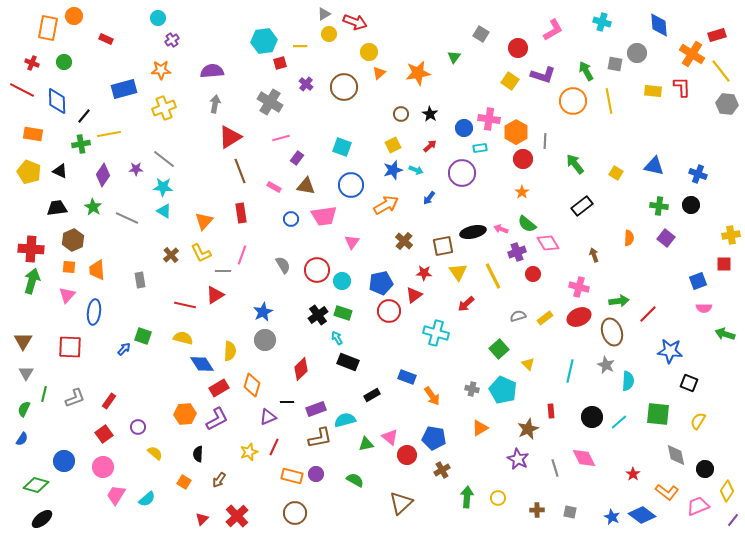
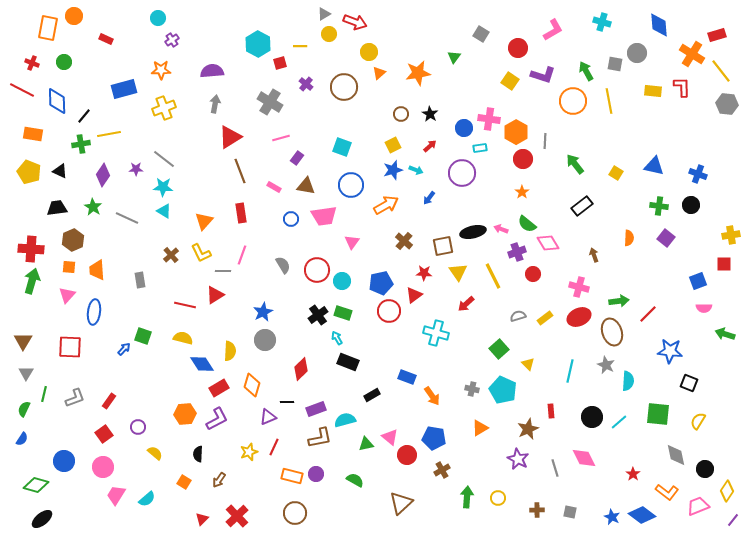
cyan hexagon at (264, 41): moved 6 px left, 3 px down; rotated 25 degrees counterclockwise
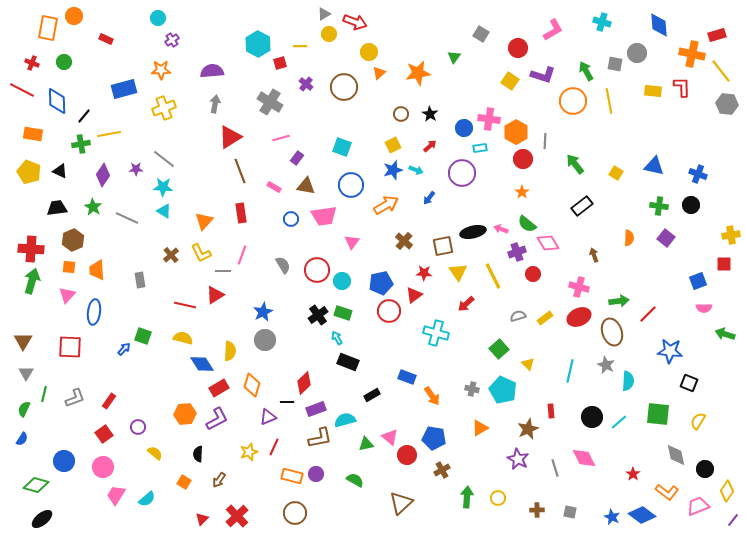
orange cross at (692, 54): rotated 20 degrees counterclockwise
red diamond at (301, 369): moved 3 px right, 14 px down
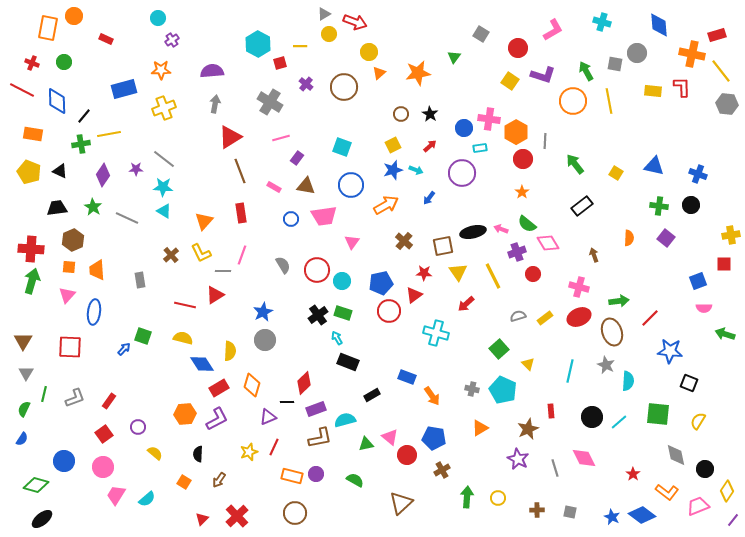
red line at (648, 314): moved 2 px right, 4 px down
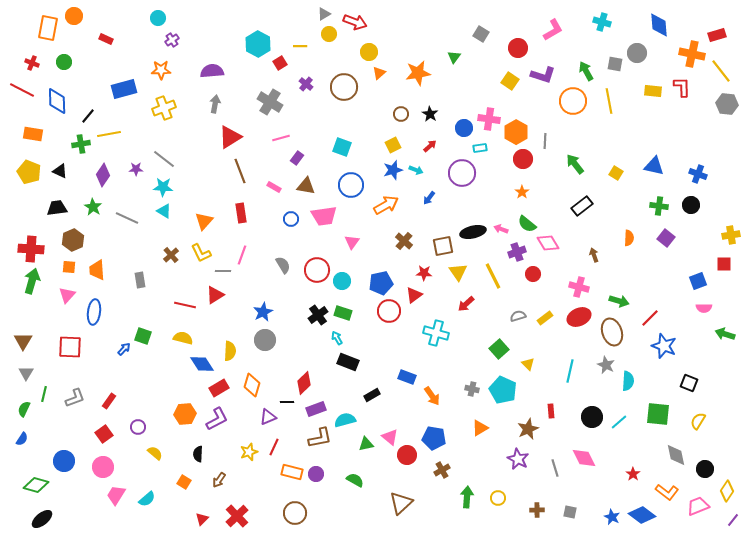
red square at (280, 63): rotated 16 degrees counterclockwise
black line at (84, 116): moved 4 px right
green arrow at (619, 301): rotated 24 degrees clockwise
blue star at (670, 351): moved 6 px left, 5 px up; rotated 15 degrees clockwise
orange rectangle at (292, 476): moved 4 px up
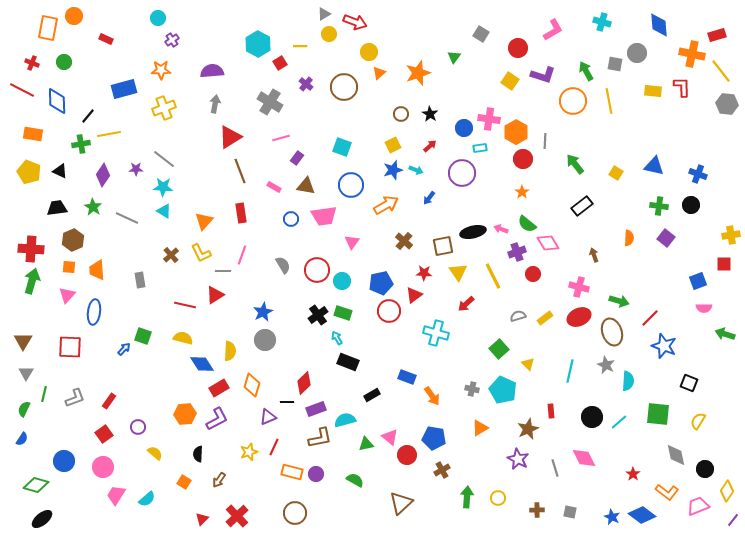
orange star at (418, 73): rotated 10 degrees counterclockwise
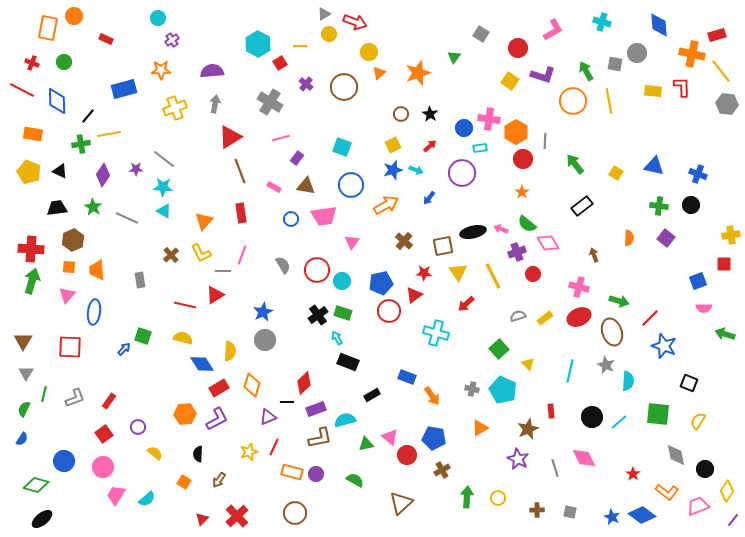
yellow cross at (164, 108): moved 11 px right
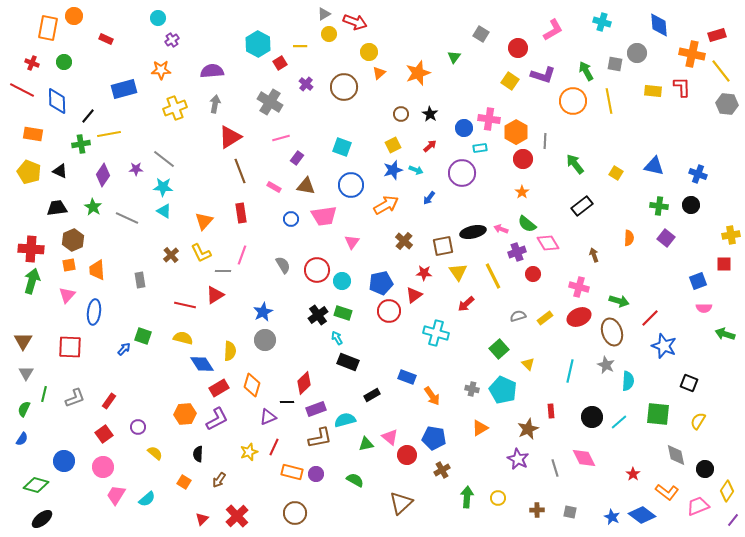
orange square at (69, 267): moved 2 px up; rotated 16 degrees counterclockwise
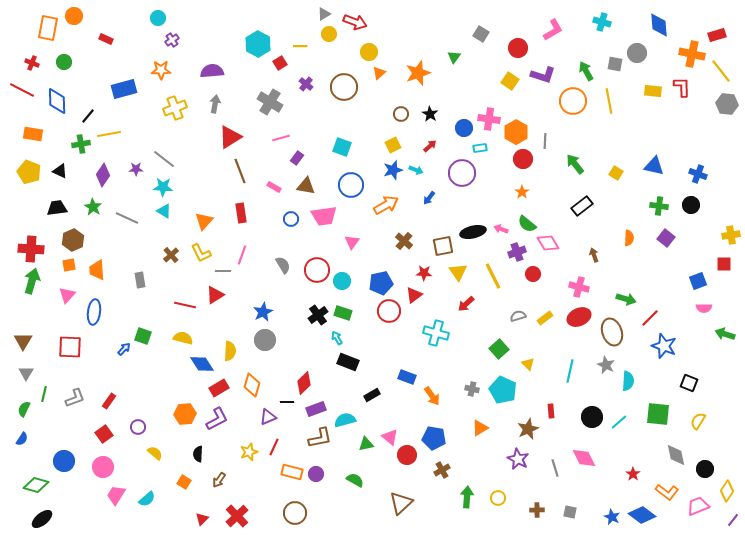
green arrow at (619, 301): moved 7 px right, 2 px up
